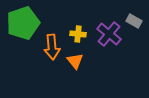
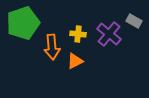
orange triangle: rotated 42 degrees clockwise
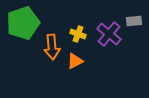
gray rectangle: rotated 35 degrees counterclockwise
yellow cross: rotated 14 degrees clockwise
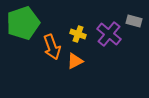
gray rectangle: rotated 21 degrees clockwise
orange arrow: rotated 15 degrees counterclockwise
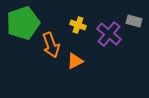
yellow cross: moved 9 px up
orange arrow: moved 1 px left, 2 px up
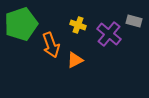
green pentagon: moved 2 px left, 1 px down
orange triangle: moved 1 px up
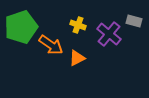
green pentagon: moved 3 px down
orange arrow: rotated 35 degrees counterclockwise
orange triangle: moved 2 px right, 2 px up
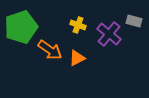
orange arrow: moved 1 px left, 5 px down
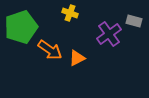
yellow cross: moved 8 px left, 12 px up
purple cross: rotated 15 degrees clockwise
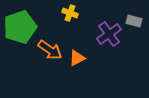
green pentagon: moved 1 px left
